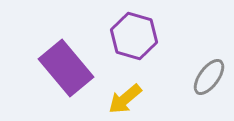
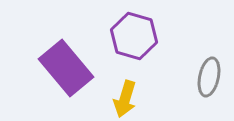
gray ellipse: rotated 24 degrees counterclockwise
yellow arrow: rotated 33 degrees counterclockwise
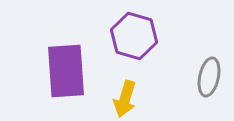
purple rectangle: moved 3 px down; rotated 36 degrees clockwise
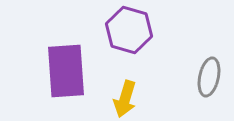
purple hexagon: moved 5 px left, 6 px up
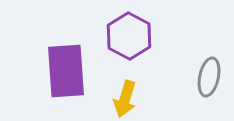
purple hexagon: moved 6 px down; rotated 12 degrees clockwise
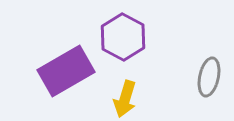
purple hexagon: moved 6 px left, 1 px down
purple rectangle: rotated 64 degrees clockwise
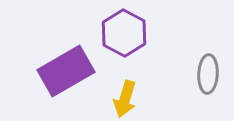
purple hexagon: moved 1 px right, 4 px up
gray ellipse: moved 1 px left, 3 px up; rotated 9 degrees counterclockwise
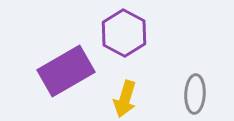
gray ellipse: moved 13 px left, 20 px down
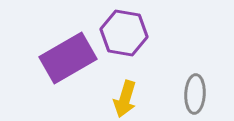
purple hexagon: rotated 18 degrees counterclockwise
purple rectangle: moved 2 px right, 13 px up
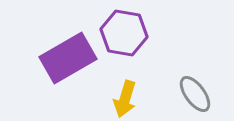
gray ellipse: rotated 39 degrees counterclockwise
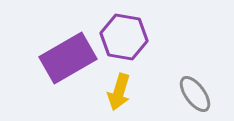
purple hexagon: moved 4 px down
yellow arrow: moved 6 px left, 7 px up
